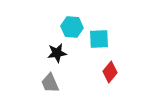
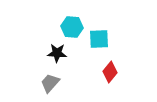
black star: rotated 12 degrees clockwise
gray trapezoid: rotated 65 degrees clockwise
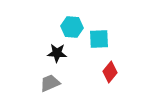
gray trapezoid: rotated 25 degrees clockwise
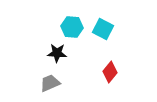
cyan square: moved 4 px right, 10 px up; rotated 30 degrees clockwise
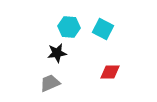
cyan hexagon: moved 3 px left
black star: rotated 12 degrees counterclockwise
red diamond: rotated 50 degrees clockwise
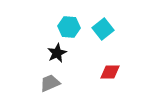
cyan square: rotated 25 degrees clockwise
black star: rotated 18 degrees counterclockwise
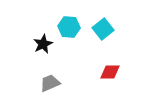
black star: moved 14 px left, 9 px up
